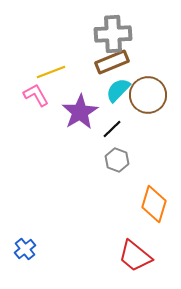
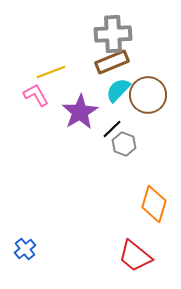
gray hexagon: moved 7 px right, 16 px up
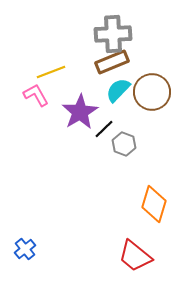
brown circle: moved 4 px right, 3 px up
black line: moved 8 px left
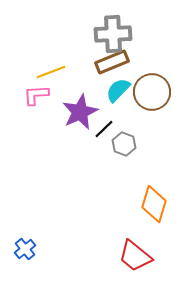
pink L-shape: rotated 64 degrees counterclockwise
purple star: rotated 6 degrees clockwise
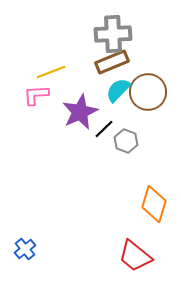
brown circle: moved 4 px left
gray hexagon: moved 2 px right, 3 px up
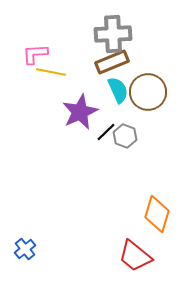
yellow line: rotated 32 degrees clockwise
cyan semicircle: rotated 112 degrees clockwise
pink L-shape: moved 1 px left, 41 px up
black line: moved 2 px right, 3 px down
gray hexagon: moved 1 px left, 5 px up
orange diamond: moved 3 px right, 10 px down
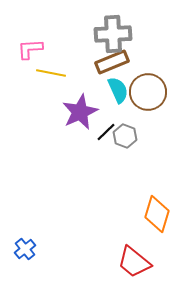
pink L-shape: moved 5 px left, 5 px up
yellow line: moved 1 px down
red trapezoid: moved 1 px left, 6 px down
